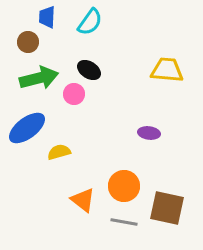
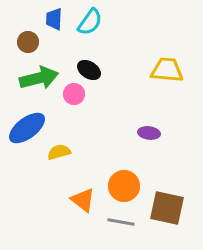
blue trapezoid: moved 7 px right, 2 px down
gray line: moved 3 px left
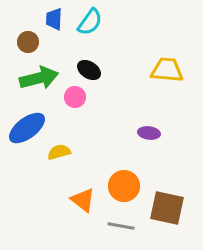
pink circle: moved 1 px right, 3 px down
gray line: moved 4 px down
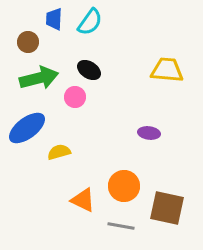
orange triangle: rotated 12 degrees counterclockwise
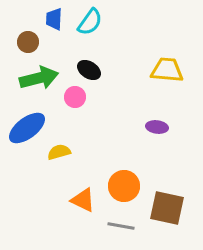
purple ellipse: moved 8 px right, 6 px up
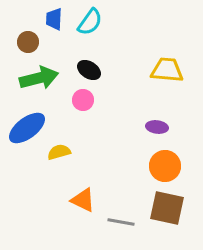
pink circle: moved 8 px right, 3 px down
orange circle: moved 41 px right, 20 px up
gray line: moved 4 px up
